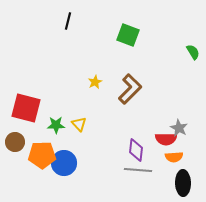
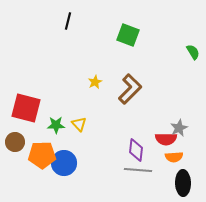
gray star: rotated 18 degrees clockwise
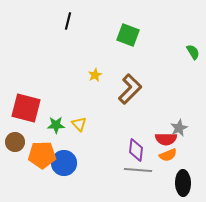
yellow star: moved 7 px up
orange semicircle: moved 6 px left, 2 px up; rotated 18 degrees counterclockwise
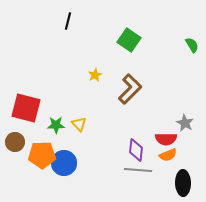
green square: moved 1 px right, 5 px down; rotated 15 degrees clockwise
green semicircle: moved 1 px left, 7 px up
gray star: moved 6 px right, 5 px up; rotated 18 degrees counterclockwise
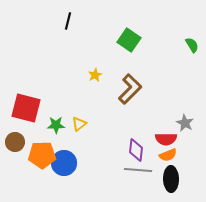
yellow triangle: rotated 35 degrees clockwise
black ellipse: moved 12 px left, 4 px up
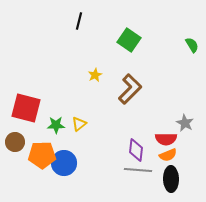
black line: moved 11 px right
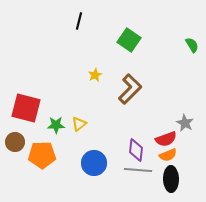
red semicircle: rotated 20 degrees counterclockwise
blue circle: moved 30 px right
